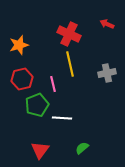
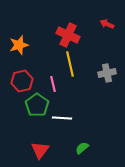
red cross: moved 1 px left, 1 px down
red hexagon: moved 2 px down
green pentagon: rotated 15 degrees counterclockwise
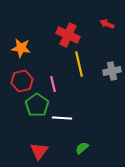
orange star: moved 2 px right, 3 px down; rotated 24 degrees clockwise
yellow line: moved 9 px right
gray cross: moved 5 px right, 2 px up
red triangle: moved 1 px left, 1 px down
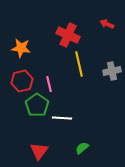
pink line: moved 4 px left
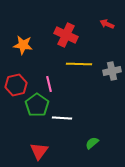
red cross: moved 2 px left
orange star: moved 2 px right, 3 px up
yellow line: rotated 75 degrees counterclockwise
red hexagon: moved 6 px left, 4 px down
green semicircle: moved 10 px right, 5 px up
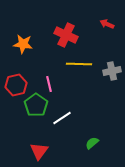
orange star: moved 1 px up
green pentagon: moved 1 px left
white line: rotated 36 degrees counterclockwise
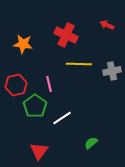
red arrow: moved 1 px down
green pentagon: moved 1 px left, 1 px down
green semicircle: moved 1 px left
